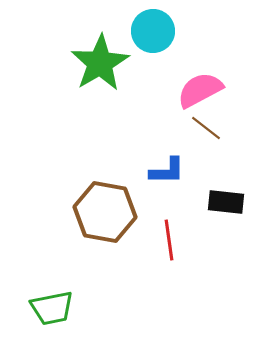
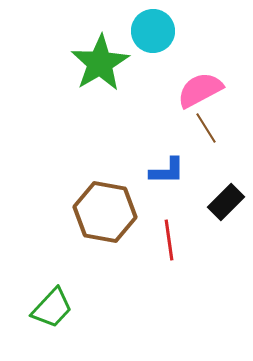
brown line: rotated 20 degrees clockwise
black rectangle: rotated 51 degrees counterclockwise
green trapezoid: rotated 36 degrees counterclockwise
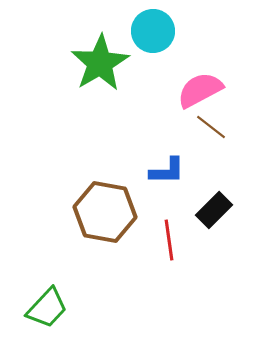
brown line: moved 5 px right, 1 px up; rotated 20 degrees counterclockwise
black rectangle: moved 12 px left, 8 px down
green trapezoid: moved 5 px left
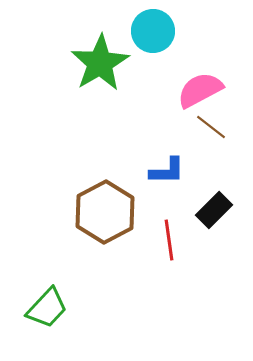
brown hexagon: rotated 22 degrees clockwise
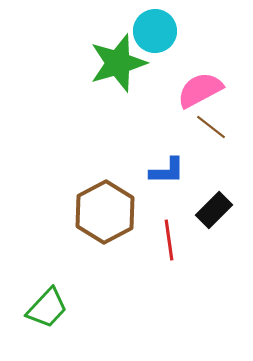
cyan circle: moved 2 px right
green star: moved 18 px right; rotated 14 degrees clockwise
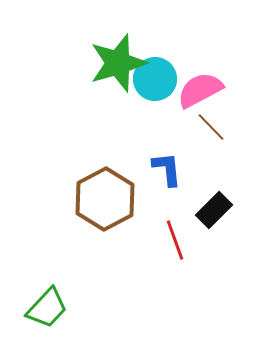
cyan circle: moved 48 px down
brown line: rotated 8 degrees clockwise
blue L-shape: moved 2 px up; rotated 96 degrees counterclockwise
brown hexagon: moved 13 px up
red line: moved 6 px right; rotated 12 degrees counterclockwise
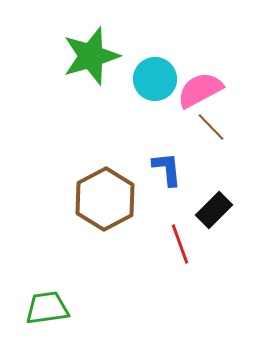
green star: moved 27 px left, 7 px up
red line: moved 5 px right, 4 px down
green trapezoid: rotated 141 degrees counterclockwise
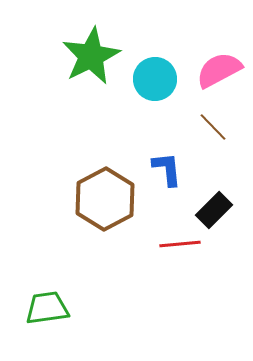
green star: rotated 10 degrees counterclockwise
pink semicircle: moved 19 px right, 20 px up
brown line: moved 2 px right
red line: rotated 75 degrees counterclockwise
